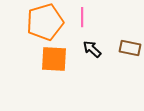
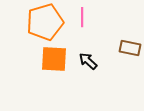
black arrow: moved 4 px left, 12 px down
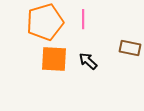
pink line: moved 1 px right, 2 px down
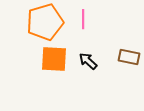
brown rectangle: moved 1 px left, 9 px down
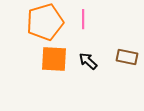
brown rectangle: moved 2 px left
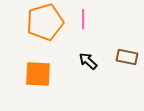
orange square: moved 16 px left, 15 px down
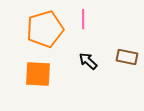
orange pentagon: moved 7 px down
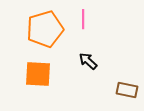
brown rectangle: moved 33 px down
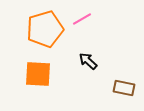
pink line: moved 1 px left; rotated 60 degrees clockwise
brown rectangle: moved 3 px left, 2 px up
